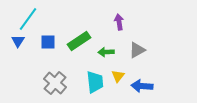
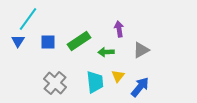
purple arrow: moved 7 px down
gray triangle: moved 4 px right
blue arrow: moved 2 px left, 1 px down; rotated 125 degrees clockwise
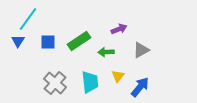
purple arrow: rotated 77 degrees clockwise
cyan trapezoid: moved 5 px left
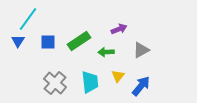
blue arrow: moved 1 px right, 1 px up
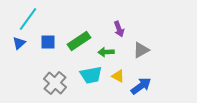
purple arrow: rotated 91 degrees clockwise
blue triangle: moved 1 px right, 2 px down; rotated 16 degrees clockwise
yellow triangle: rotated 40 degrees counterclockwise
cyan trapezoid: moved 1 px right, 7 px up; rotated 85 degrees clockwise
blue arrow: rotated 15 degrees clockwise
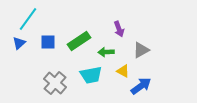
yellow triangle: moved 5 px right, 5 px up
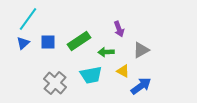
blue triangle: moved 4 px right
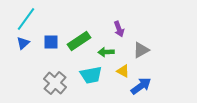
cyan line: moved 2 px left
blue square: moved 3 px right
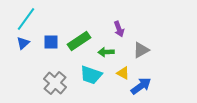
yellow triangle: moved 2 px down
cyan trapezoid: rotated 30 degrees clockwise
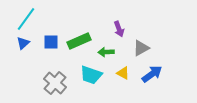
green rectangle: rotated 10 degrees clockwise
gray triangle: moved 2 px up
blue arrow: moved 11 px right, 12 px up
